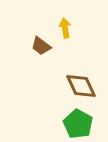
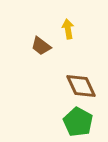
yellow arrow: moved 3 px right, 1 px down
green pentagon: moved 2 px up
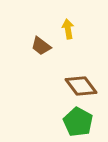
brown diamond: rotated 12 degrees counterclockwise
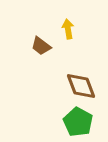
brown diamond: rotated 16 degrees clockwise
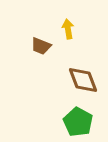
brown trapezoid: rotated 15 degrees counterclockwise
brown diamond: moved 2 px right, 6 px up
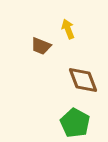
yellow arrow: rotated 12 degrees counterclockwise
green pentagon: moved 3 px left, 1 px down
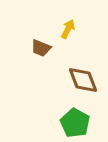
yellow arrow: rotated 48 degrees clockwise
brown trapezoid: moved 2 px down
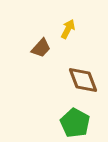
brown trapezoid: rotated 70 degrees counterclockwise
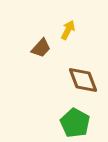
yellow arrow: moved 1 px down
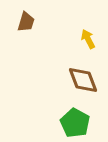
yellow arrow: moved 20 px right, 9 px down; rotated 54 degrees counterclockwise
brown trapezoid: moved 15 px left, 26 px up; rotated 25 degrees counterclockwise
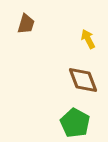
brown trapezoid: moved 2 px down
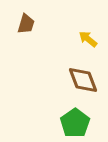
yellow arrow: rotated 24 degrees counterclockwise
green pentagon: rotated 8 degrees clockwise
